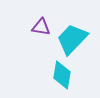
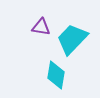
cyan diamond: moved 6 px left
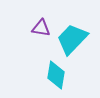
purple triangle: moved 1 px down
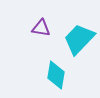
cyan trapezoid: moved 7 px right
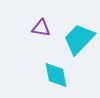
cyan diamond: rotated 20 degrees counterclockwise
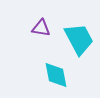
cyan trapezoid: rotated 108 degrees clockwise
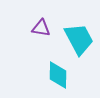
cyan diamond: moved 2 px right; rotated 12 degrees clockwise
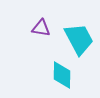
cyan diamond: moved 4 px right
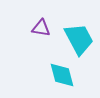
cyan diamond: rotated 16 degrees counterclockwise
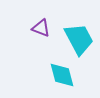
purple triangle: rotated 12 degrees clockwise
